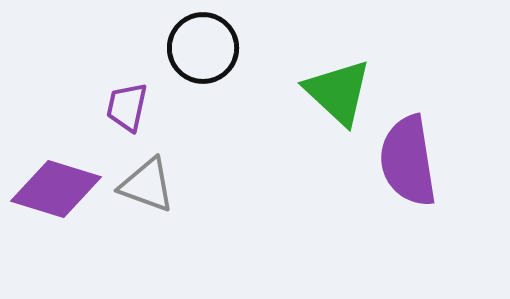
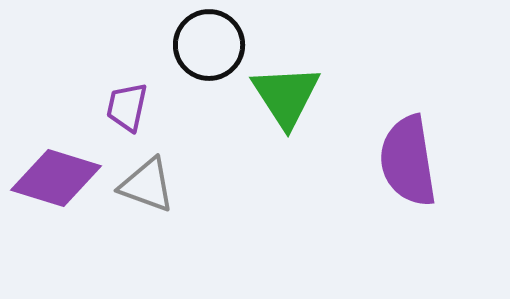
black circle: moved 6 px right, 3 px up
green triangle: moved 52 px left, 4 px down; rotated 14 degrees clockwise
purple diamond: moved 11 px up
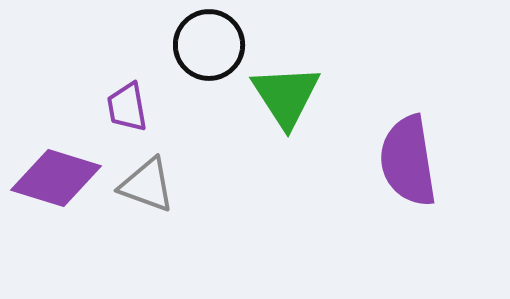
purple trapezoid: rotated 22 degrees counterclockwise
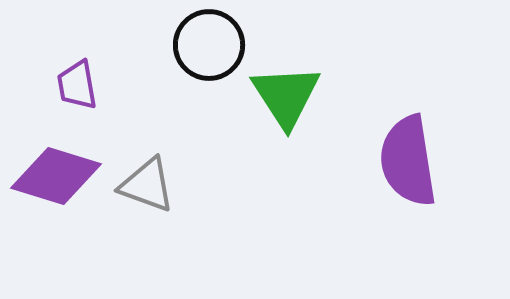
purple trapezoid: moved 50 px left, 22 px up
purple diamond: moved 2 px up
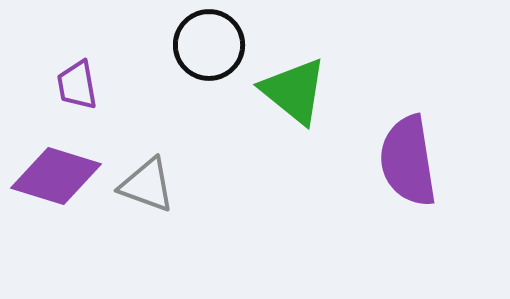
green triangle: moved 8 px right, 5 px up; rotated 18 degrees counterclockwise
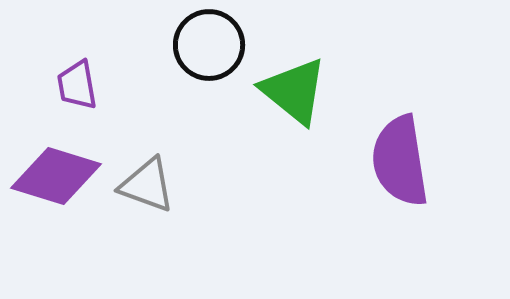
purple semicircle: moved 8 px left
